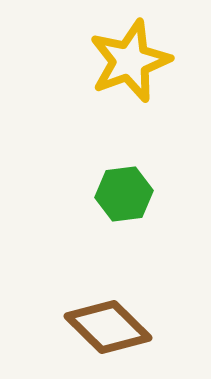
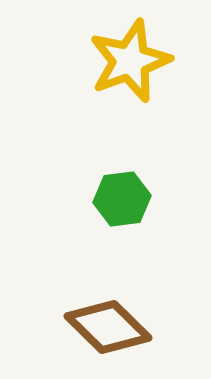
green hexagon: moved 2 px left, 5 px down
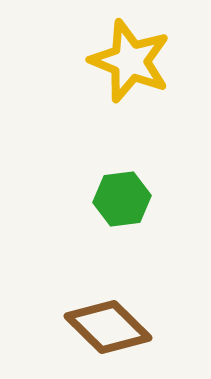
yellow star: rotated 30 degrees counterclockwise
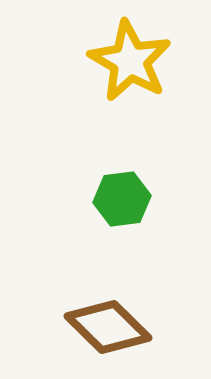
yellow star: rotated 8 degrees clockwise
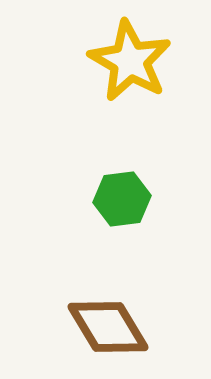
brown diamond: rotated 14 degrees clockwise
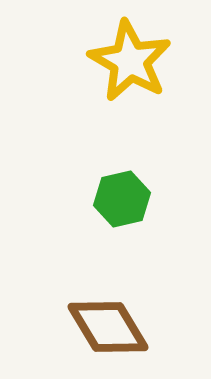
green hexagon: rotated 6 degrees counterclockwise
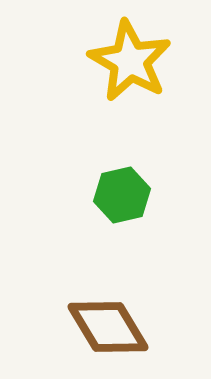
green hexagon: moved 4 px up
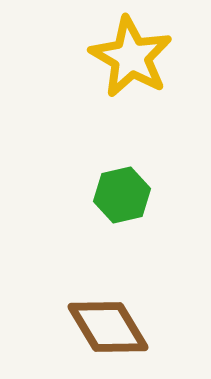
yellow star: moved 1 px right, 4 px up
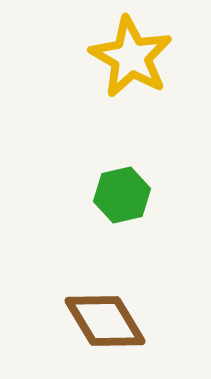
brown diamond: moved 3 px left, 6 px up
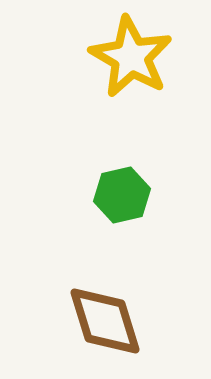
brown diamond: rotated 14 degrees clockwise
